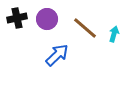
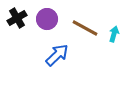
black cross: rotated 18 degrees counterclockwise
brown line: rotated 12 degrees counterclockwise
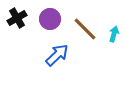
purple circle: moved 3 px right
brown line: moved 1 px down; rotated 16 degrees clockwise
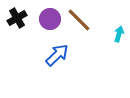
brown line: moved 6 px left, 9 px up
cyan arrow: moved 5 px right
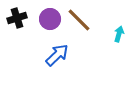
black cross: rotated 12 degrees clockwise
